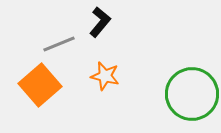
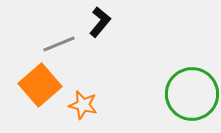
orange star: moved 22 px left, 29 px down
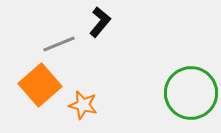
green circle: moved 1 px left, 1 px up
